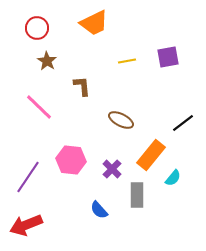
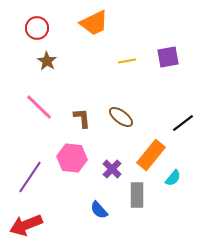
brown L-shape: moved 32 px down
brown ellipse: moved 3 px up; rotated 10 degrees clockwise
pink hexagon: moved 1 px right, 2 px up
purple line: moved 2 px right
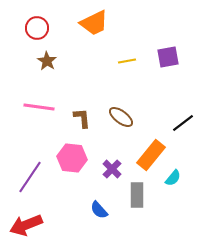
pink line: rotated 36 degrees counterclockwise
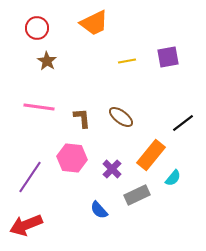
gray rectangle: rotated 65 degrees clockwise
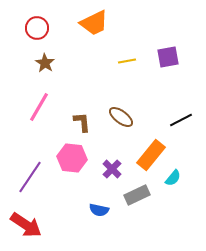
brown star: moved 2 px left, 2 px down
pink line: rotated 68 degrees counterclockwise
brown L-shape: moved 4 px down
black line: moved 2 px left, 3 px up; rotated 10 degrees clockwise
blue semicircle: rotated 36 degrees counterclockwise
red arrow: rotated 124 degrees counterclockwise
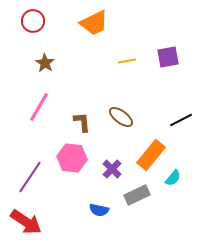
red circle: moved 4 px left, 7 px up
red arrow: moved 3 px up
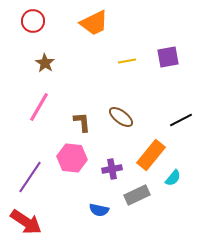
purple cross: rotated 36 degrees clockwise
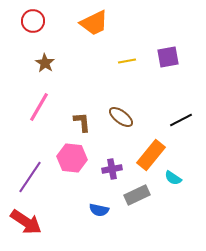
cyan semicircle: rotated 84 degrees clockwise
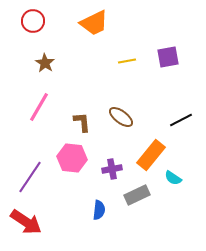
blue semicircle: rotated 96 degrees counterclockwise
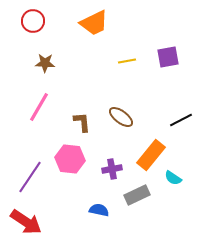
brown star: rotated 30 degrees counterclockwise
pink hexagon: moved 2 px left, 1 px down
blue semicircle: rotated 84 degrees counterclockwise
